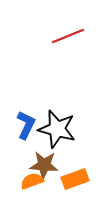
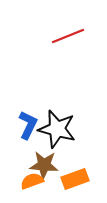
blue L-shape: moved 2 px right
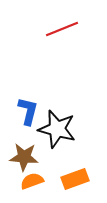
red line: moved 6 px left, 7 px up
blue L-shape: moved 14 px up; rotated 12 degrees counterclockwise
brown star: moved 20 px left, 8 px up
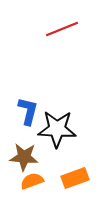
black star: rotated 12 degrees counterclockwise
orange rectangle: moved 1 px up
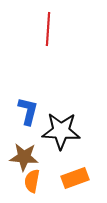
red line: moved 14 px left; rotated 64 degrees counterclockwise
black star: moved 4 px right, 2 px down
orange semicircle: rotated 60 degrees counterclockwise
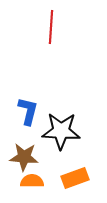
red line: moved 3 px right, 2 px up
orange semicircle: rotated 80 degrees clockwise
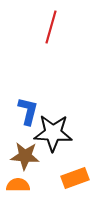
red line: rotated 12 degrees clockwise
black star: moved 8 px left, 2 px down
brown star: moved 1 px right, 1 px up
orange semicircle: moved 14 px left, 4 px down
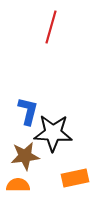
brown star: rotated 12 degrees counterclockwise
orange rectangle: rotated 8 degrees clockwise
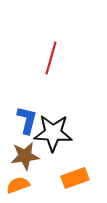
red line: moved 31 px down
blue L-shape: moved 1 px left, 9 px down
orange rectangle: rotated 8 degrees counterclockwise
orange semicircle: rotated 20 degrees counterclockwise
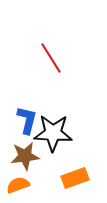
red line: rotated 48 degrees counterclockwise
